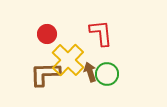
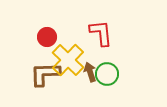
red circle: moved 3 px down
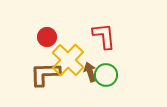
red L-shape: moved 3 px right, 3 px down
green circle: moved 1 px left, 1 px down
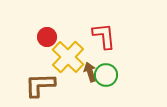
yellow cross: moved 3 px up
brown L-shape: moved 5 px left, 11 px down
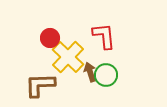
red circle: moved 3 px right, 1 px down
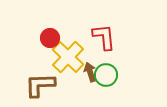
red L-shape: moved 1 px down
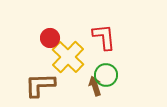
brown arrow: moved 5 px right, 14 px down
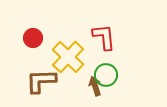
red circle: moved 17 px left
brown L-shape: moved 1 px right, 4 px up
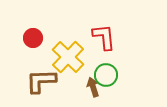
brown arrow: moved 2 px left, 1 px down
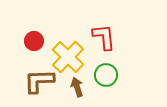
red circle: moved 1 px right, 3 px down
brown L-shape: moved 2 px left
brown arrow: moved 16 px left
